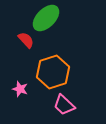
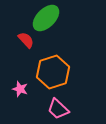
pink trapezoid: moved 6 px left, 4 px down
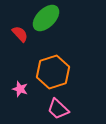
red semicircle: moved 6 px left, 6 px up
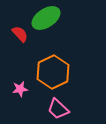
green ellipse: rotated 12 degrees clockwise
orange hexagon: rotated 8 degrees counterclockwise
pink star: rotated 28 degrees counterclockwise
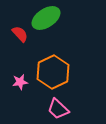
pink star: moved 7 px up
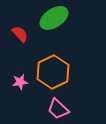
green ellipse: moved 8 px right
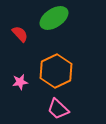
orange hexagon: moved 3 px right, 1 px up
